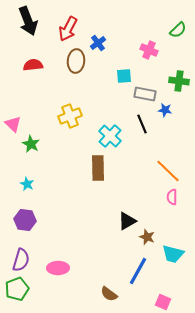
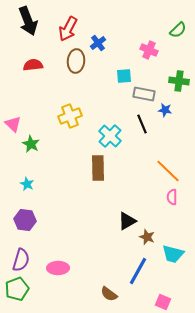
gray rectangle: moved 1 px left
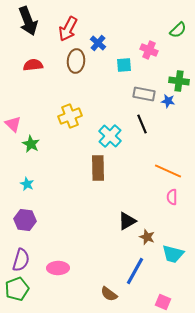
blue cross: rotated 14 degrees counterclockwise
cyan square: moved 11 px up
blue star: moved 3 px right, 9 px up
orange line: rotated 20 degrees counterclockwise
blue line: moved 3 px left
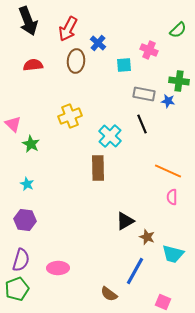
black triangle: moved 2 px left
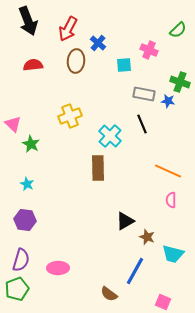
green cross: moved 1 px right, 1 px down; rotated 12 degrees clockwise
pink semicircle: moved 1 px left, 3 px down
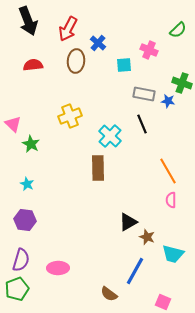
green cross: moved 2 px right, 1 px down
orange line: rotated 36 degrees clockwise
black triangle: moved 3 px right, 1 px down
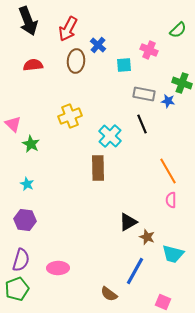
blue cross: moved 2 px down
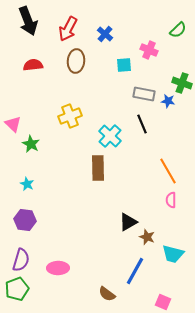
blue cross: moved 7 px right, 11 px up
brown semicircle: moved 2 px left
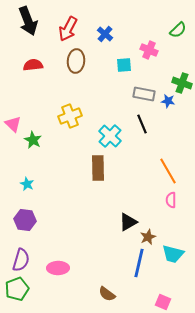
green star: moved 2 px right, 4 px up
brown star: moved 1 px right; rotated 28 degrees clockwise
blue line: moved 4 px right, 8 px up; rotated 16 degrees counterclockwise
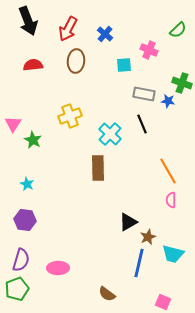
pink triangle: rotated 18 degrees clockwise
cyan cross: moved 2 px up
